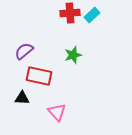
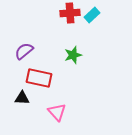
red rectangle: moved 2 px down
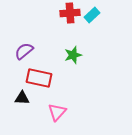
pink triangle: rotated 24 degrees clockwise
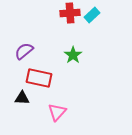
green star: rotated 18 degrees counterclockwise
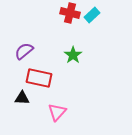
red cross: rotated 18 degrees clockwise
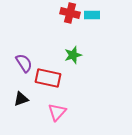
cyan rectangle: rotated 42 degrees clockwise
purple semicircle: moved 12 px down; rotated 96 degrees clockwise
green star: rotated 18 degrees clockwise
red rectangle: moved 9 px right
black triangle: moved 1 px left, 1 px down; rotated 21 degrees counterclockwise
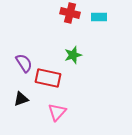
cyan rectangle: moved 7 px right, 2 px down
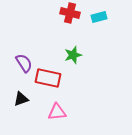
cyan rectangle: rotated 14 degrees counterclockwise
pink triangle: rotated 42 degrees clockwise
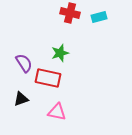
green star: moved 13 px left, 2 px up
pink triangle: rotated 18 degrees clockwise
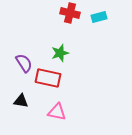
black triangle: moved 2 px down; rotated 28 degrees clockwise
